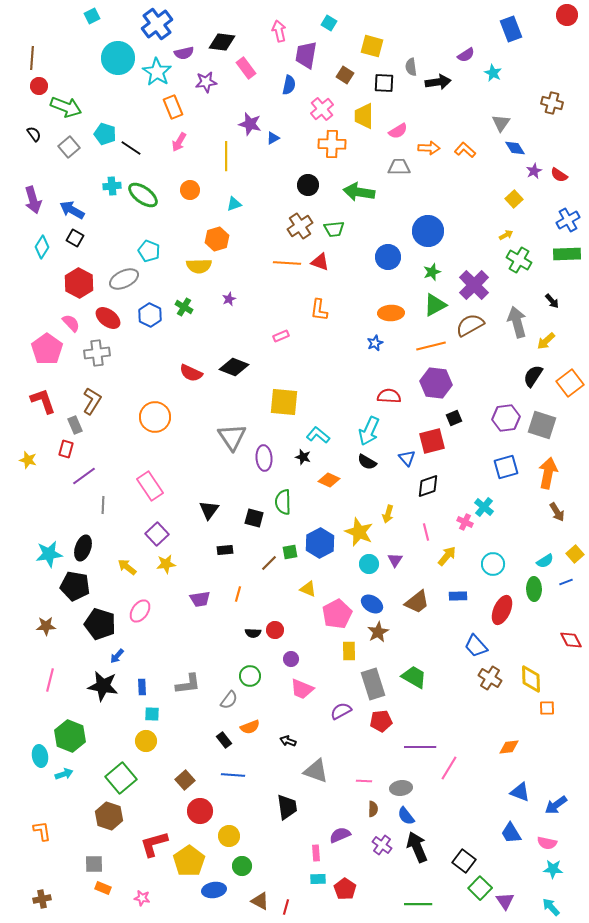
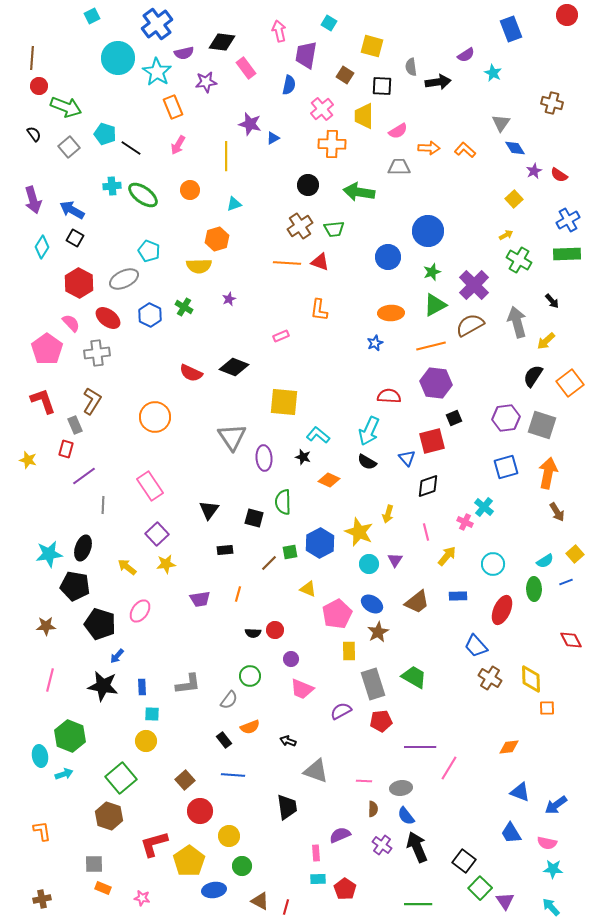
black square at (384, 83): moved 2 px left, 3 px down
pink arrow at (179, 142): moved 1 px left, 3 px down
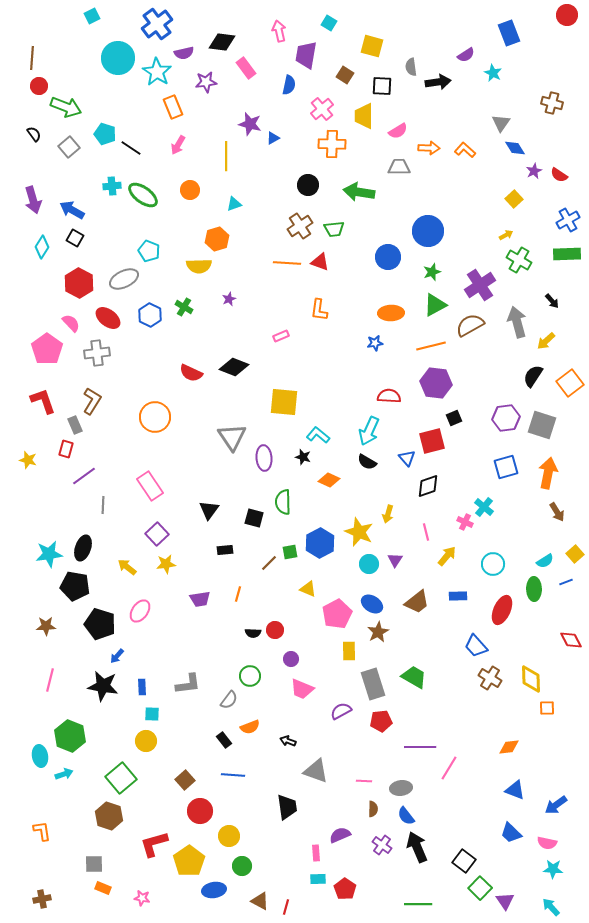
blue rectangle at (511, 29): moved 2 px left, 4 px down
purple cross at (474, 285): moved 6 px right; rotated 12 degrees clockwise
blue star at (375, 343): rotated 14 degrees clockwise
blue triangle at (520, 792): moved 5 px left, 2 px up
blue trapezoid at (511, 833): rotated 15 degrees counterclockwise
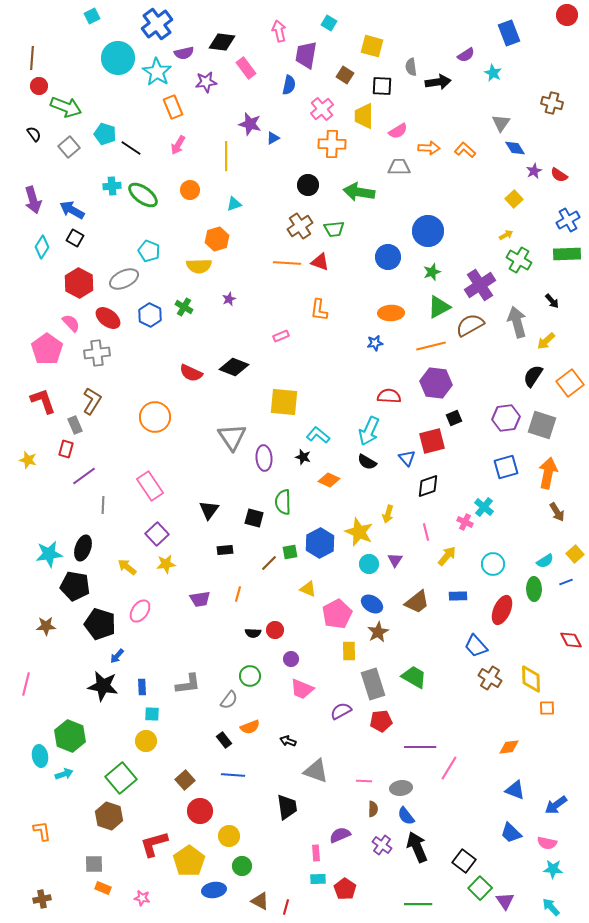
green triangle at (435, 305): moved 4 px right, 2 px down
pink line at (50, 680): moved 24 px left, 4 px down
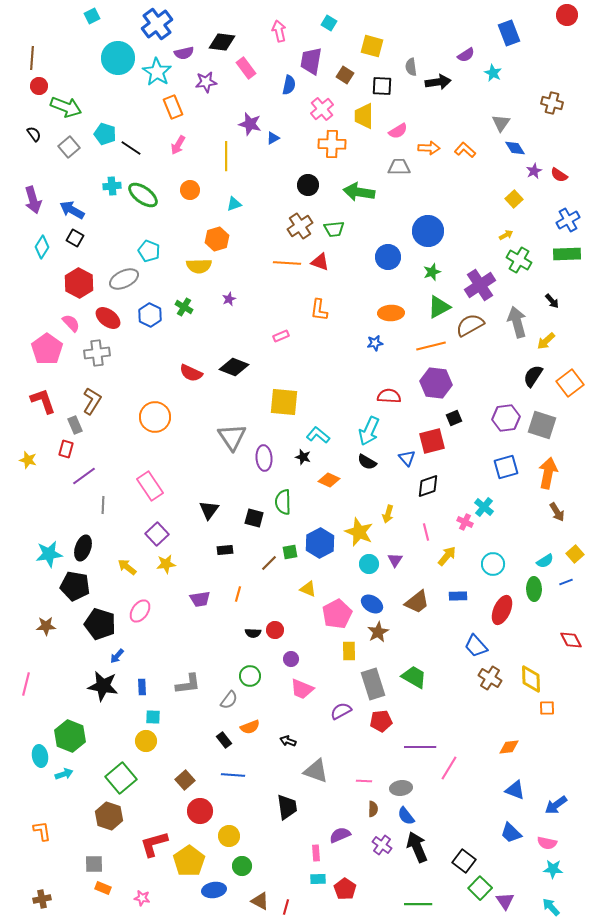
purple trapezoid at (306, 55): moved 5 px right, 6 px down
cyan square at (152, 714): moved 1 px right, 3 px down
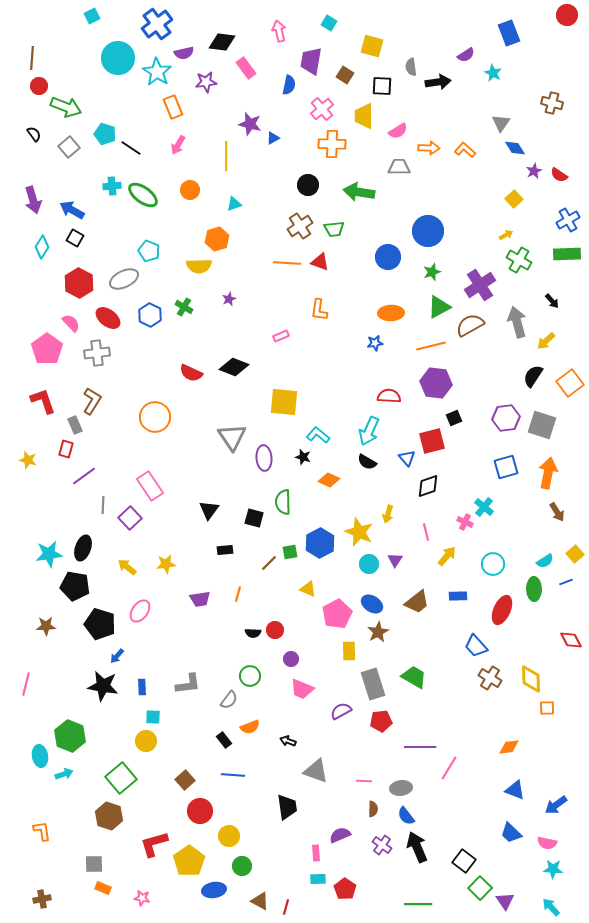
purple square at (157, 534): moved 27 px left, 16 px up
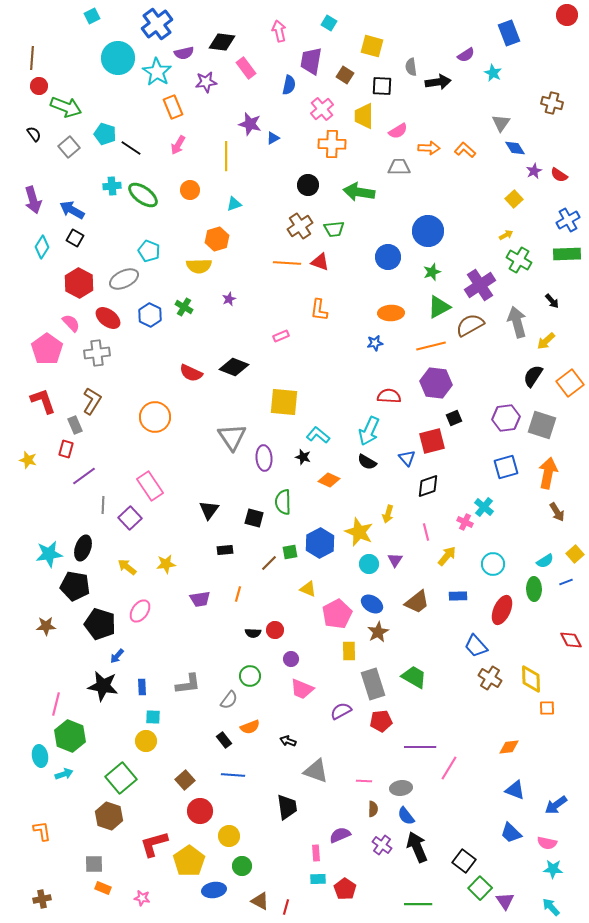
pink line at (26, 684): moved 30 px right, 20 px down
